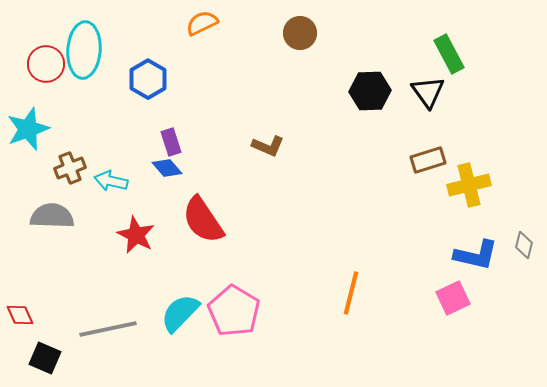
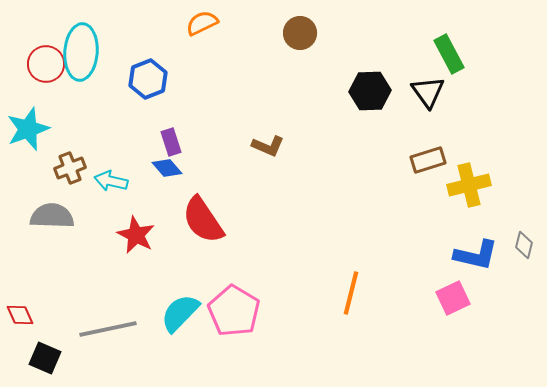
cyan ellipse: moved 3 px left, 2 px down
blue hexagon: rotated 9 degrees clockwise
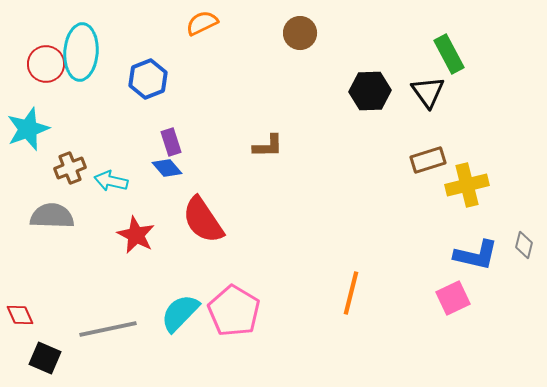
brown L-shape: rotated 24 degrees counterclockwise
yellow cross: moved 2 px left
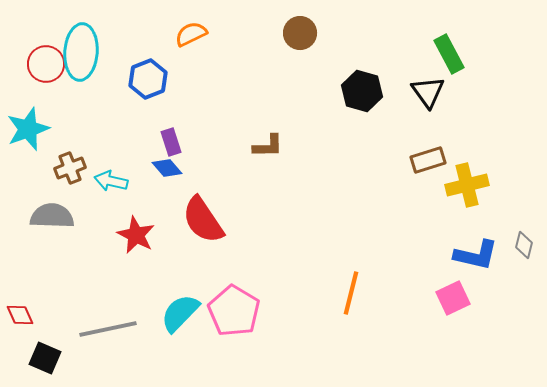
orange semicircle: moved 11 px left, 11 px down
black hexagon: moved 8 px left; rotated 18 degrees clockwise
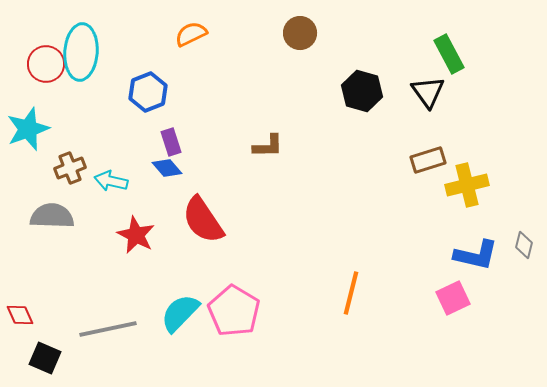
blue hexagon: moved 13 px down
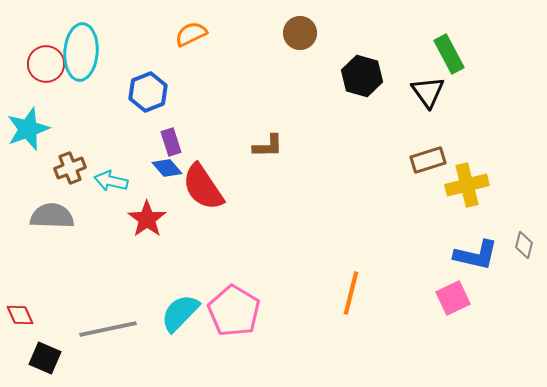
black hexagon: moved 15 px up
red semicircle: moved 33 px up
red star: moved 11 px right, 16 px up; rotated 9 degrees clockwise
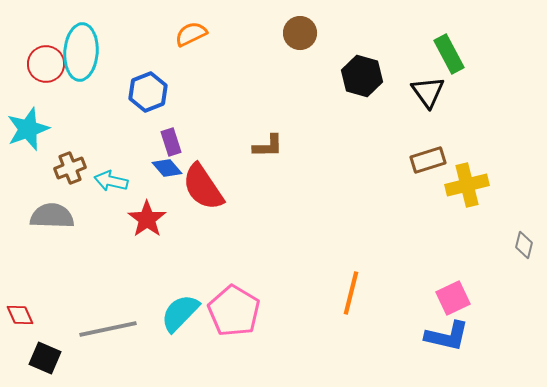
blue L-shape: moved 29 px left, 81 px down
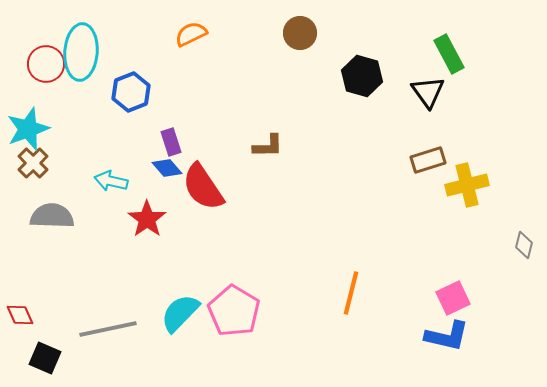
blue hexagon: moved 17 px left
brown cross: moved 37 px left, 5 px up; rotated 24 degrees counterclockwise
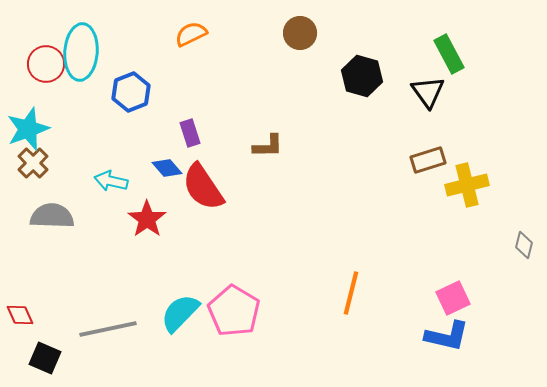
purple rectangle: moved 19 px right, 9 px up
